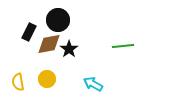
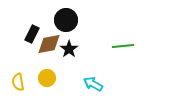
black circle: moved 8 px right
black rectangle: moved 3 px right, 2 px down
yellow circle: moved 1 px up
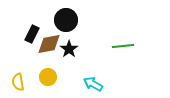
yellow circle: moved 1 px right, 1 px up
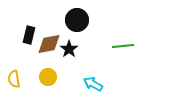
black circle: moved 11 px right
black rectangle: moved 3 px left, 1 px down; rotated 12 degrees counterclockwise
yellow semicircle: moved 4 px left, 3 px up
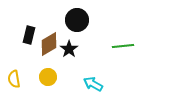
brown diamond: rotated 20 degrees counterclockwise
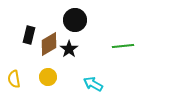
black circle: moved 2 px left
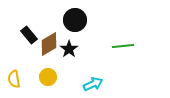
black rectangle: rotated 54 degrees counterclockwise
cyan arrow: rotated 126 degrees clockwise
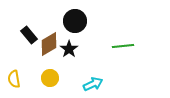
black circle: moved 1 px down
yellow circle: moved 2 px right, 1 px down
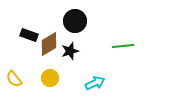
black rectangle: rotated 30 degrees counterclockwise
black star: moved 1 px right, 2 px down; rotated 18 degrees clockwise
yellow semicircle: rotated 30 degrees counterclockwise
cyan arrow: moved 2 px right, 1 px up
